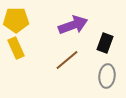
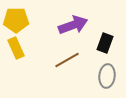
brown line: rotated 10 degrees clockwise
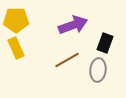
gray ellipse: moved 9 px left, 6 px up
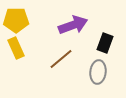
brown line: moved 6 px left, 1 px up; rotated 10 degrees counterclockwise
gray ellipse: moved 2 px down
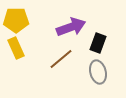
purple arrow: moved 2 px left, 2 px down
black rectangle: moved 7 px left
gray ellipse: rotated 20 degrees counterclockwise
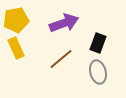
yellow pentagon: rotated 10 degrees counterclockwise
purple arrow: moved 7 px left, 4 px up
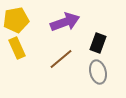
purple arrow: moved 1 px right, 1 px up
yellow rectangle: moved 1 px right
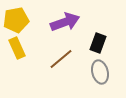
gray ellipse: moved 2 px right
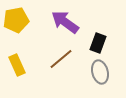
purple arrow: rotated 124 degrees counterclockwise
yellow rectangle: moved 17 px down
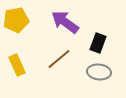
brown line: moved 2 px left
gray ellipse: moved 1 px left; rotated 70 degrees counterclockwise
